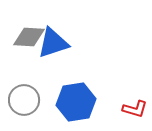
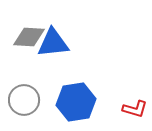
blue triangle: rotated 12 degrees clockwise
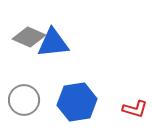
gray diamond: rotated 20 degrees clockwise
blue hexagon: moved 1 px right
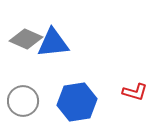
gray diamond: moved 3 px left, 2 px down
gray circle: moved 1 px left, 1 px down
red L-shape: moved 17 px up
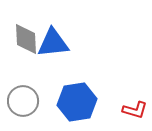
gray diamond: rotated 64 degrees clockwise
red L-shape: moved 18 px down
